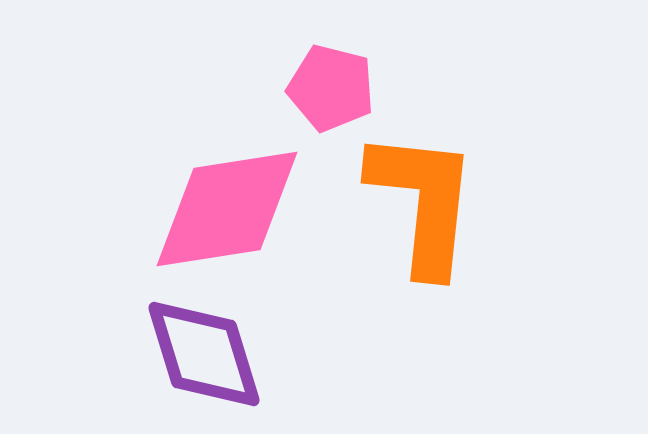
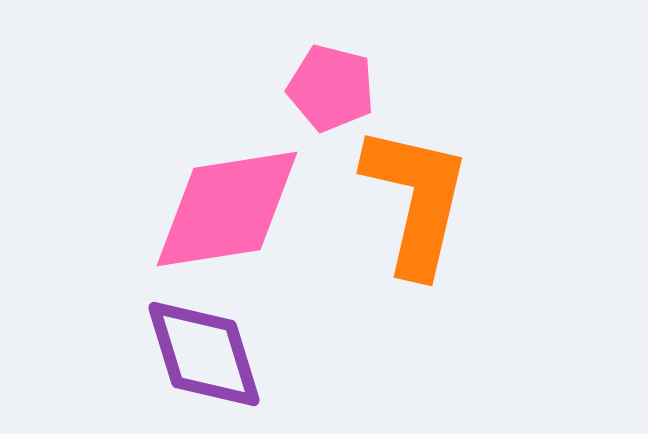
orange L-shape: moved 7 px left, 2 px up; rotated 7 degrees clockwise
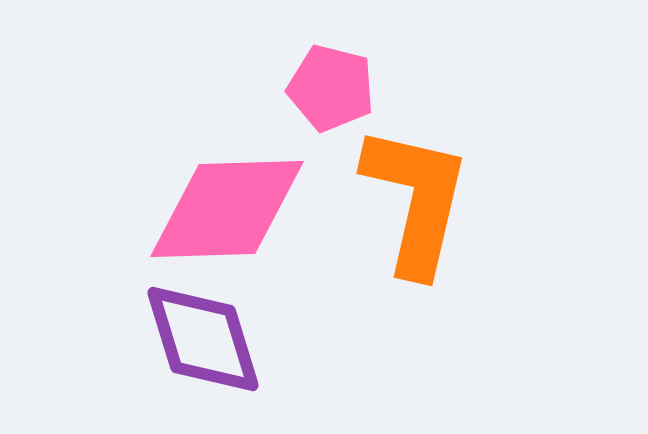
pink diamond: rotated 7 degrees clockwise
purple diamond: moved 1 px left, 15 px up
